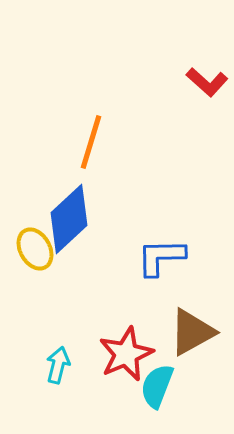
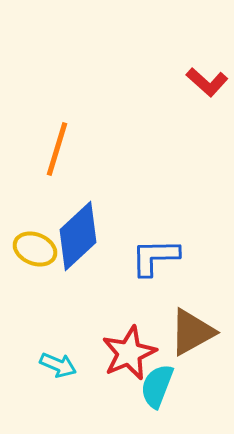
orange line: moved 34 px left, 7 px down
blue diamond: moved 9 px right, 17 px down
yellow ellipse: rotated 39 degrees counterclockwise
blue L-shape: moved 6 px left
red star: moved 3 px right, 1 px up
cyan arrow: rotated 99 degrees clockwise
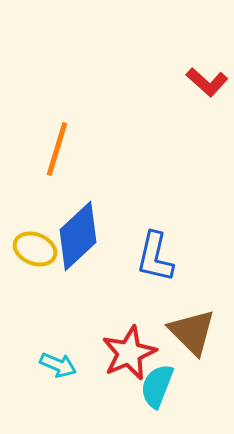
blue L-shape: rotated 76 degrees counterclockwise
brown triangle: rotated 46 degrees counterclockwise
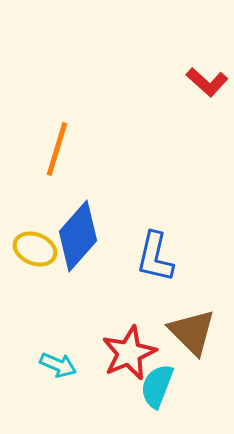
blue diamond: rotated 6 degrees counterclockwise
